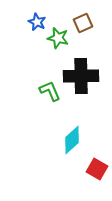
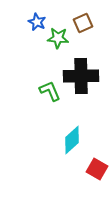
green star: rotated 10 degrees counterclockwise
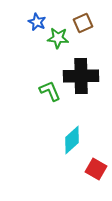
red square: moved 1 px left
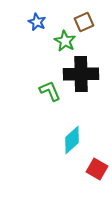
brown square: moved 1 px right, 1 px up
green star: moved 7 px right, 3 px down; rotated 25 degrees clockwise
black cross: moved 2 px up
red square: moved 1 px right
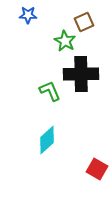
blue star: moved 9 px left, 7 px up; rotated 24 degrees counterclockwise
cyan diamond: moved 25 px left
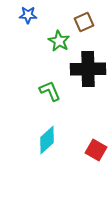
green star: moved 6 px left
black cross: moved 7 px right, 5 px up
red square: moved 1 px left, 19 px up
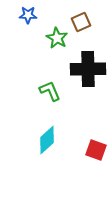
brown square: moved 3 px left
green star: moved 2 px left, 3 px up
red square: rotated 10 degrees counterclockwise
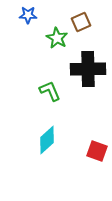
red square: moved 1 px right, 1 px down
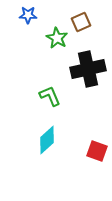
black cross: rotated 12 degrees counterclockwise
green L-shape: moved 5 px down
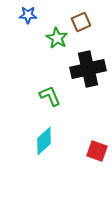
cyan diamond: moved 3 px left, 1 px down
